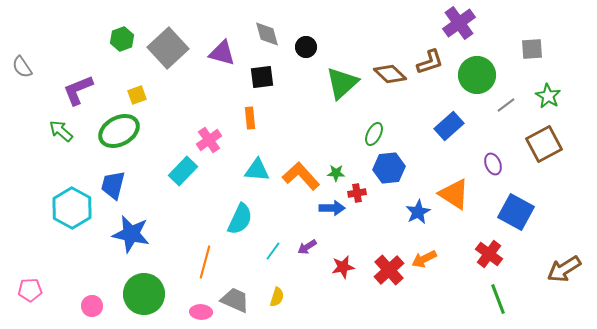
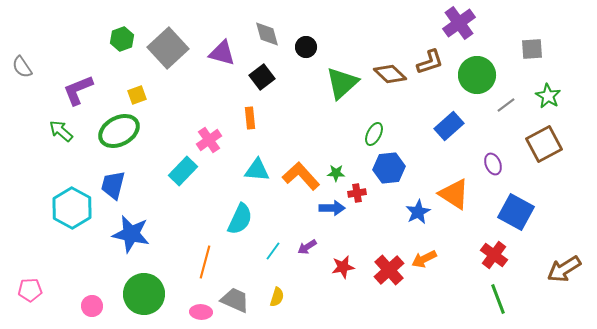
black square at (262, 77): rotated 30 degrees counterclockwise
red cross at (489, 254): moved 5 px right, 1 px down
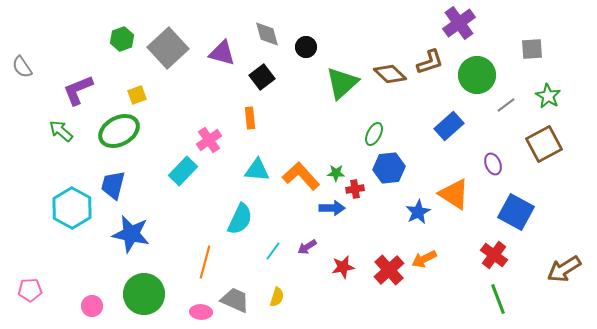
red cross at (357, 193): moved 2 px left, 4 px up
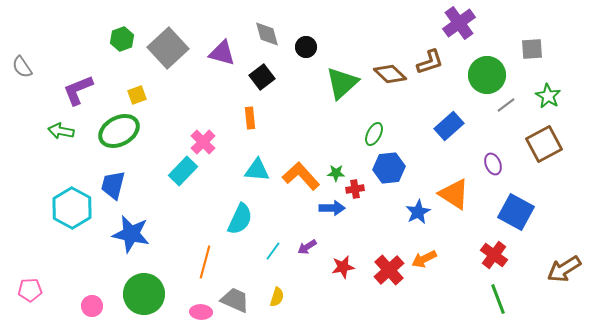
green circle at (477, 75): moved 10 px right
green arrow at (61, 131): rotated 30 degrees counterclockwise
pink cross at (209, 140): moved 6 px left, 2 px down; rotated 10 degrees counterclockwise
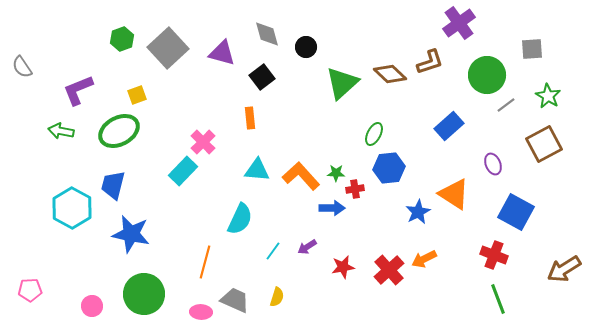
red cross at (494, 255): rotated 16 degrees counterclockwise
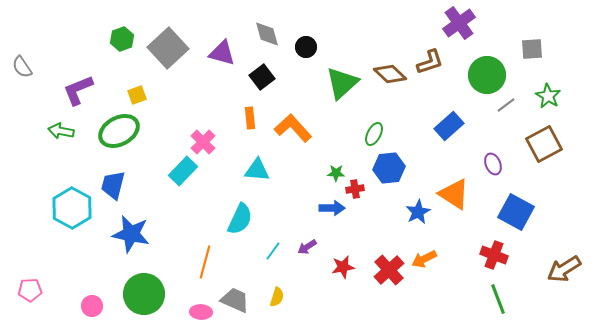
orange L-shape at (301, 176): moved 8 px left, 48 px up
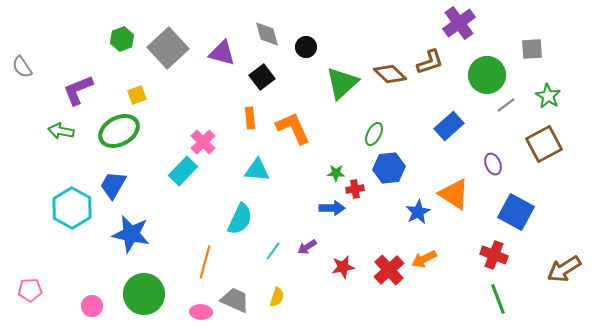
orange L-shape at (293, 128): rotated 18 degrees clockwise
blue trapezoid at (113, 185): rotated 16 degrees clockwise
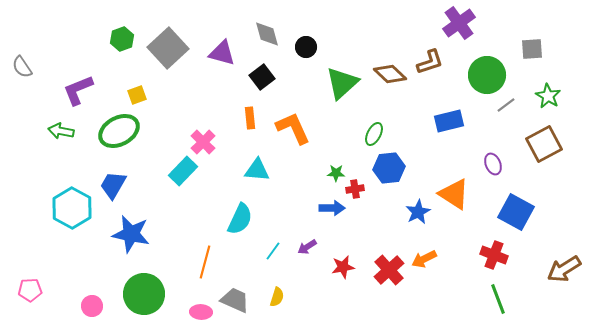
blue rectangle at (449, 126): moved 5 px up; rotated 28 degrees clockwise
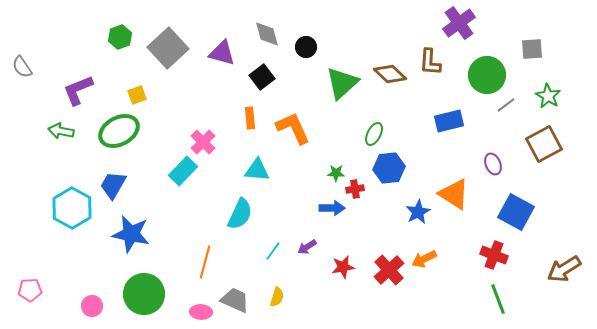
green hexagon at (122, 39): moved 2 px left, 2 px up
brown L-shape at (430, 62): rotated 112 degrees clockwise
cyan semicircle at (240, 219): moved 5 px up
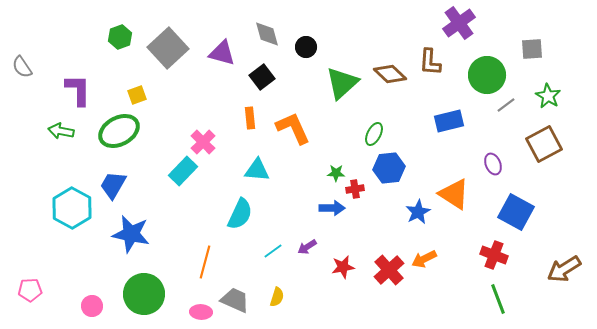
purple L-shape at (78, 90): rotated 112 degrees clockwise
cyan line at (273, 251): rotated 18 degrees clockwise
